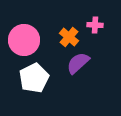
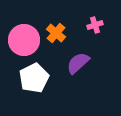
pink cross: rotated 21 degrees counterclockwise
orange cross: moved 13 px left, 4 px up
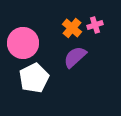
orange cross: moved 16 px right, 5 px up
pink circle: moved 1 px left, 3 px down
purple semicircle: moved 3 px left, 6 px up
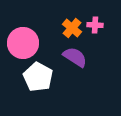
pink cross: rotated 21 degrees clockwise
purple semicircle: rotated 75 degrees clockwise
white pentagon: moved 4 px right, 1 px up; rotated 16 degrees counterclockwise
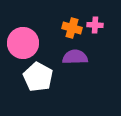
orange cross: rotated 24 degrees counterclockwise
purple semicircle: rotated 35 degrees counterclockwise
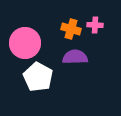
orange cross: moved 1 px left, 1 px down
pink circle: moved 2 px right
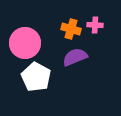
purple semicircle: rotated 20 degrees counterclockwise
white pentagon: moved 2 px left
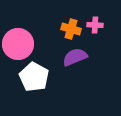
pink circle: moved 7 px left, 1 px down
white pentagon: moved 2 px left
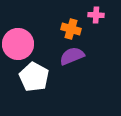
pink cross: moved 1 px right, 10 px up
purple semicircle: moved 3 px left, 1 px up
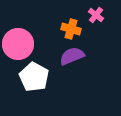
pink cross: rotated 35 degrees clockwise
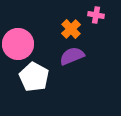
pink cross: rotated 28 degrees counterclockwise
orange cross: rotated 30 degrees clockwise
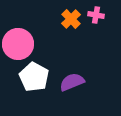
orange cross: moved 10 px up
purple semicircle: moved 26 px down
